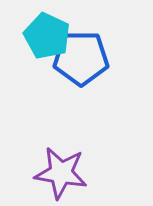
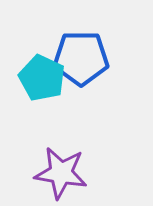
cyan pentagon: moved 5 px left, 42 px down
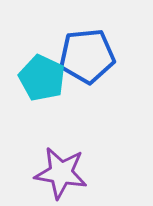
blue pentagon: moved 6 px right, 2 px up; rotated 6 degrees counterclockwise
